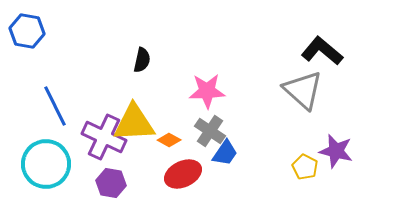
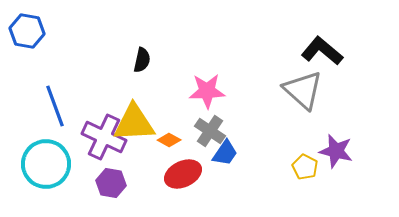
blue line: rotated 6 degrees clockwise
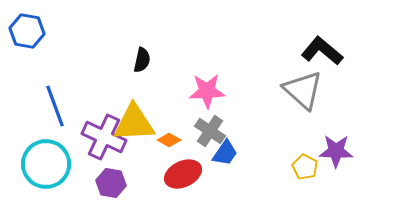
purple star: rotated 12 degrees counterclockwise
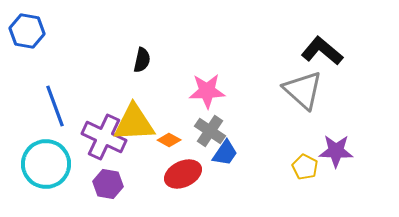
purple hexagon: moved 3 px left, 1 px down
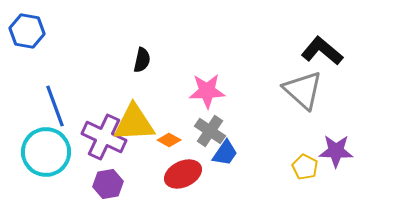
cyan circle: moved 12 px up
purple hexagon: rotated 20 degrees counterclockwise
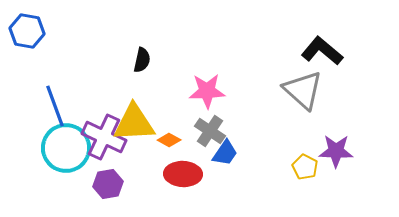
cyan circle: moved 20 px right, 4 px up
red ellipse: rotated 27 degrees clockwise
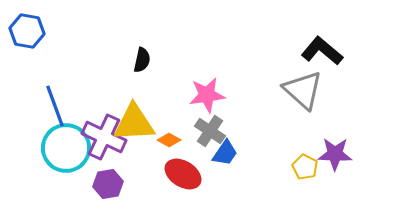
pink star: moved 4 px down; rotated 6 degrees counterclockwise
purple star: moved 1 px left, 3 px down
red ellipse: rotated 30 degrees clockwise
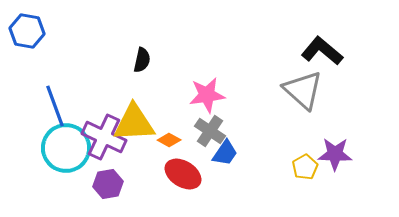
yellow pentagon: rotated 15 degrees clockwise
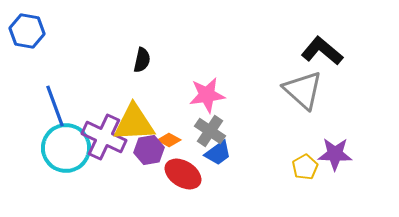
blue trapezoid: moved 7 px left; rotated 20 degrees clockwise
purple hexagon: moved 41 px right, 34 px up
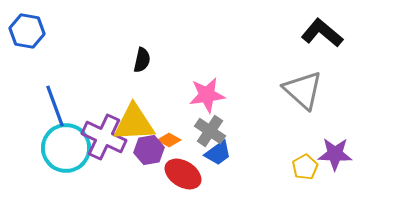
black L-shape: moved 18 px up
